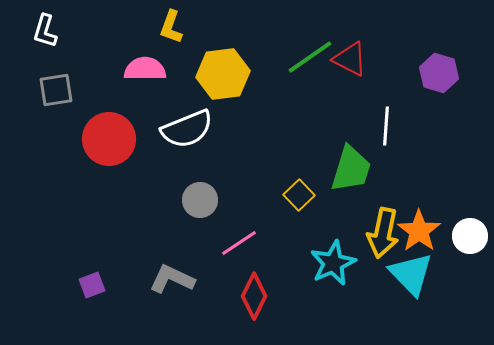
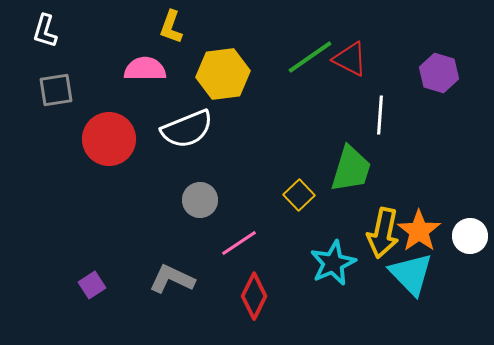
white line: moved 6 px left, 11 px up
purple square: rotated 12 degrees counterclockwise
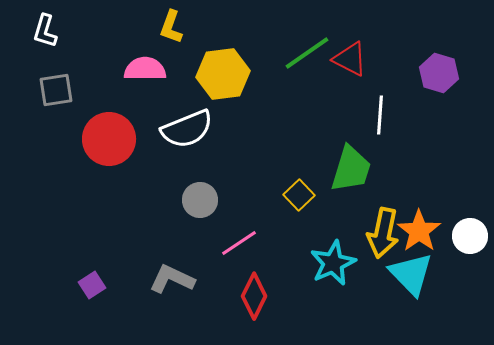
green line: moved 3 px left, 4 px up
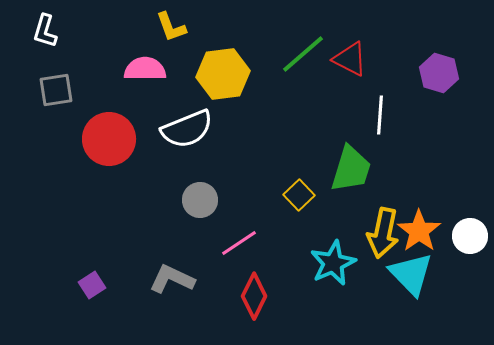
yellow L-shape: rotated 40 degrees counterclockwise
green line: moved 4 px left, 1 px down; rotated 6 degrees counterclockwise
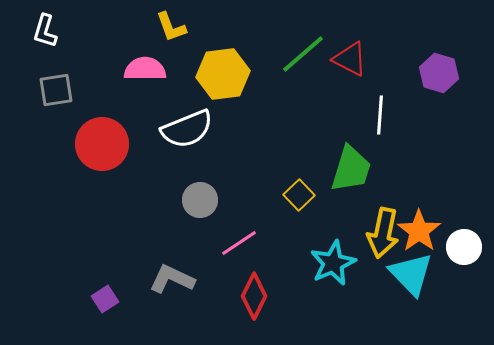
red circle: moved 7 px left, 5 px down
white circle: moved 6 px left, 11 px down
purple square: moved 13 px right, 14 px down
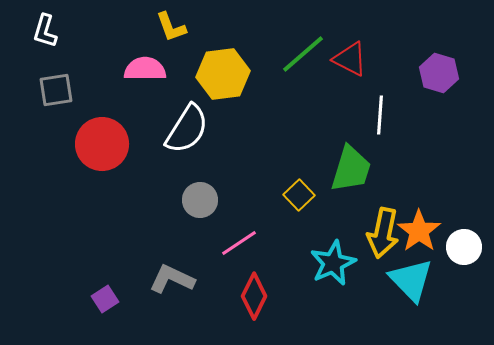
white semicircle: rotated 36 degrees counterclockwise
cyan triangle: moved 6 px down
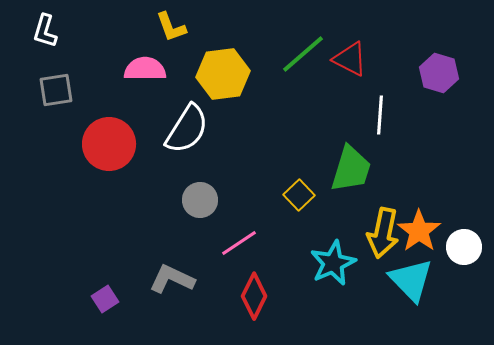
red circle: moved 7 px right
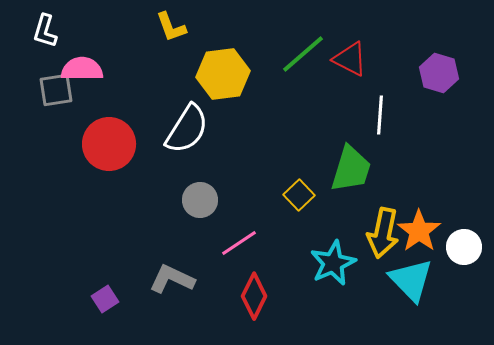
pink semicircle: moved 63 px left
